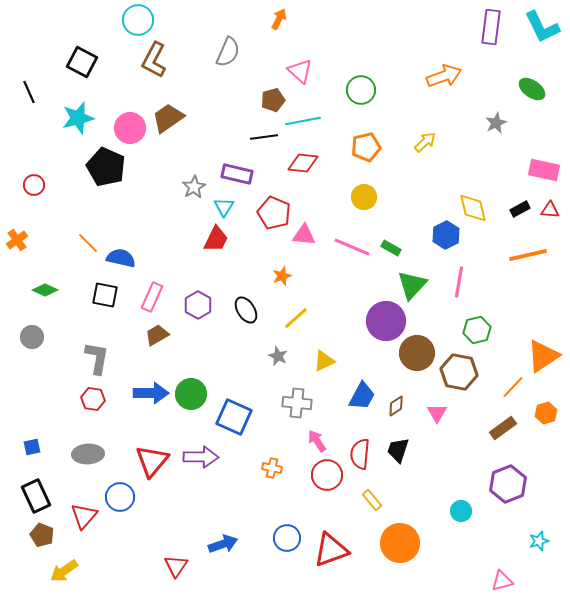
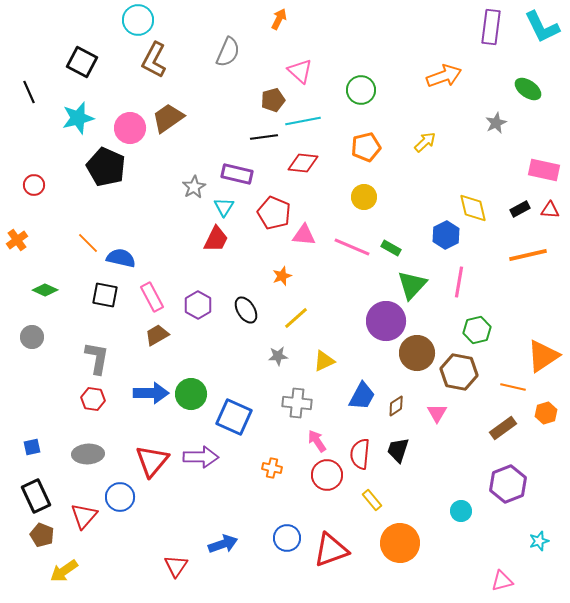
green ellipse at (532, 89): moved 4 px left
pink rectangle at (152, 297): rotated 52 degrees counterclockwise
gray star at (278, 356): rotated 30 degrees counterclockwise
orange line at (513, 387): rotated 60 degrees clockwise
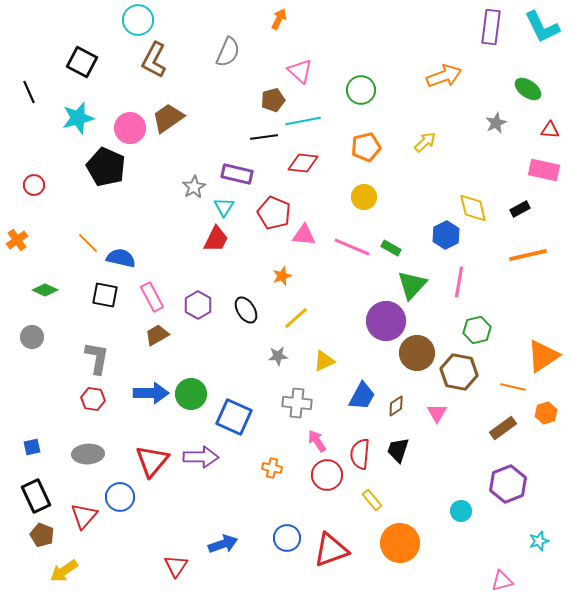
red triangle at (550, 210): moved 80 px up
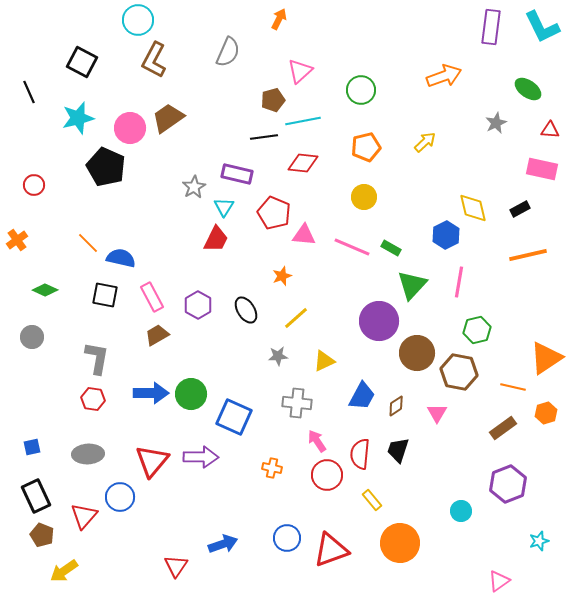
pink triangle at (300, 71): rotated 36 degrees clockwise
pink rectangle at (544, 170): moved 2 px left, 1 px up
purple circle at (386, 321): moved 7 px left
orange triangle at (543, 356): moved 3 px right, 2 px down
pink triangle at (502, 581): moved 3 px left; rotated 20 degrees counterclockwise
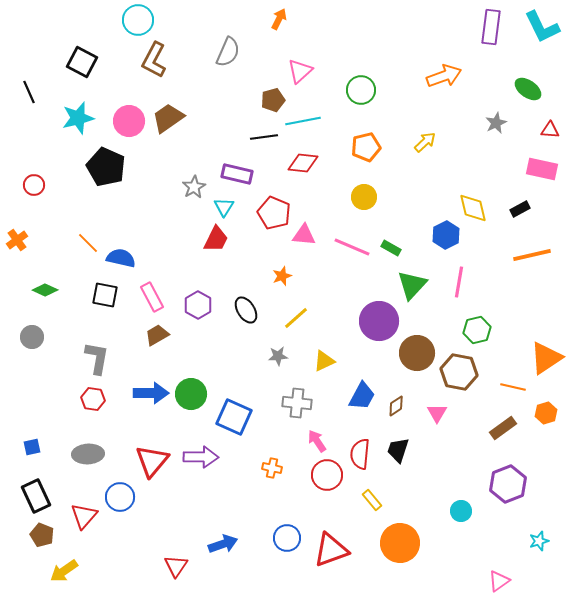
pink circle at (130, 128): moved 1 px left, 7 px up
orange line at (528, 255): moved 4 px right
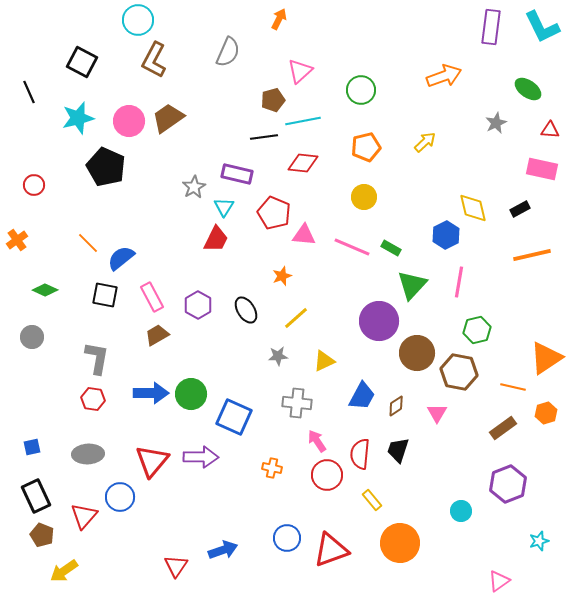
blue semicircle at (121, 258): rotated 52 degrees counterclockwise
blue arrow at (223, 544): moved 6 px down
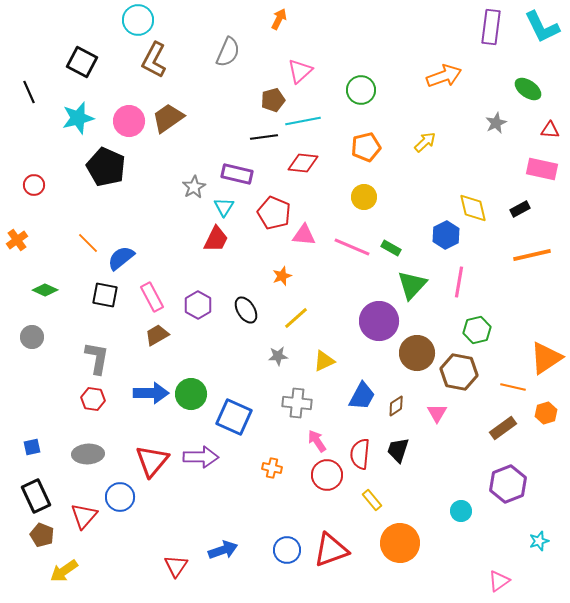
blue circle at (287, 538): moved 12 px down
